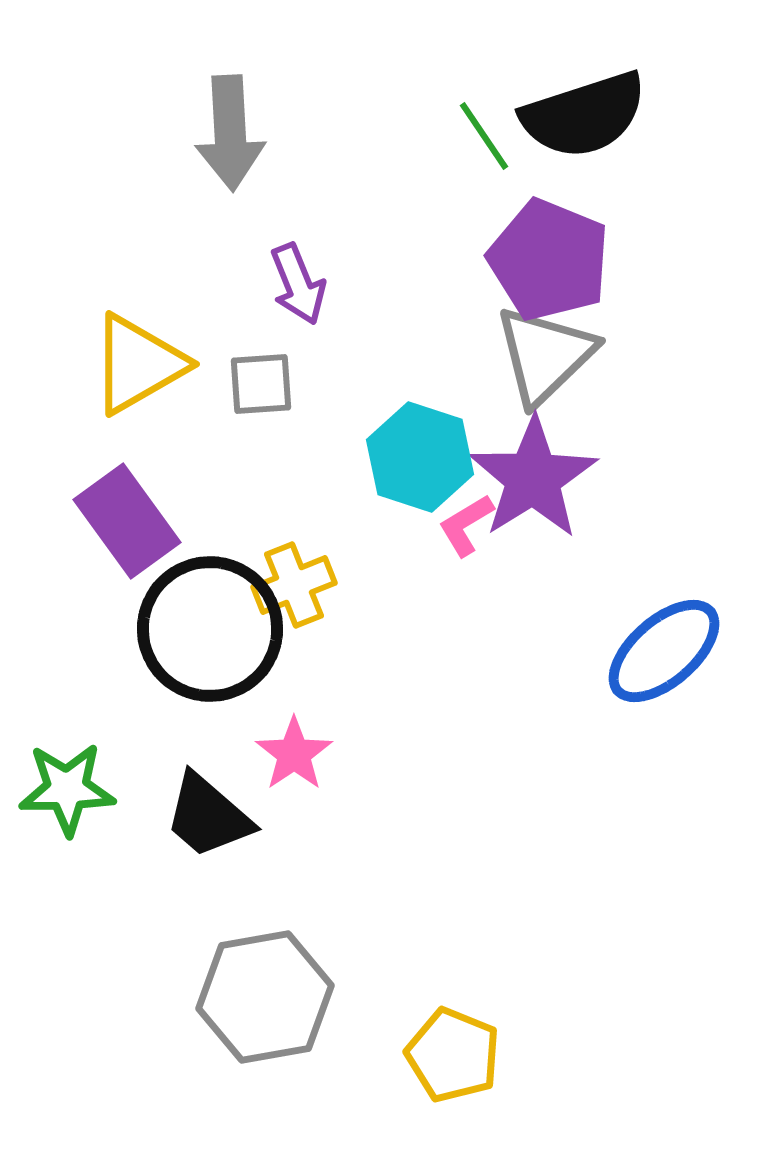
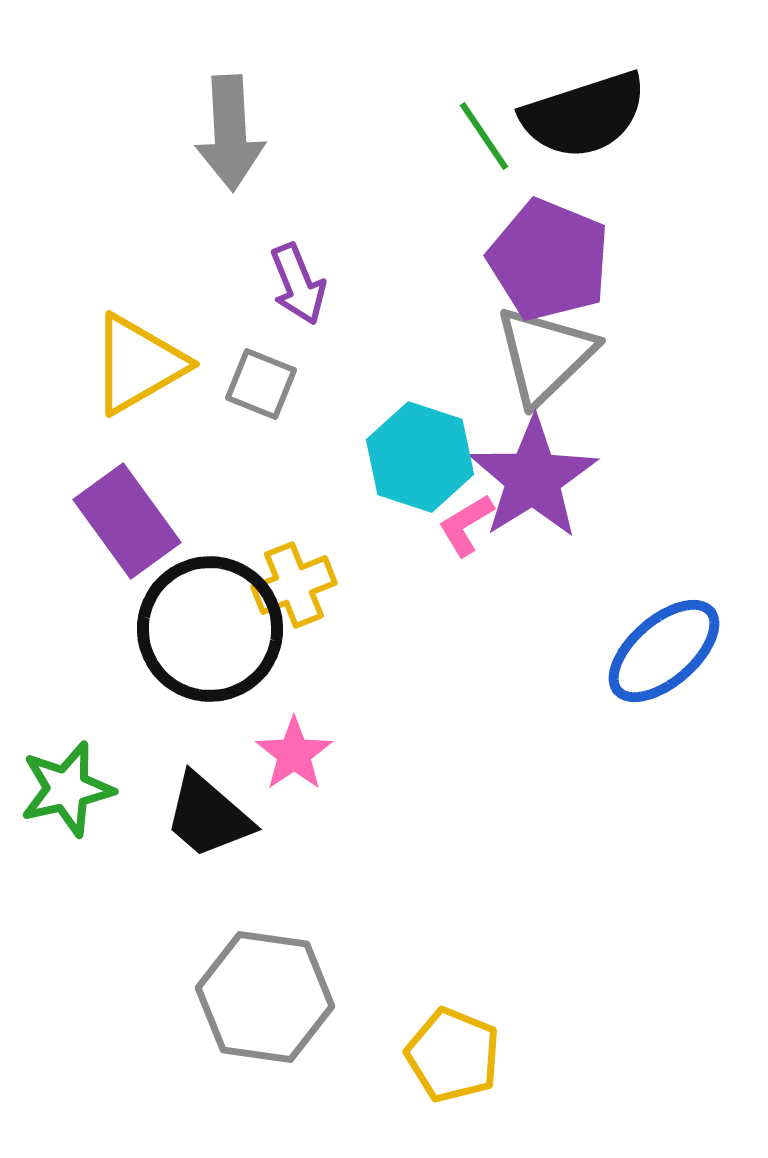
gray square: rotated 26 degrees clockwise
green star: rotated 12 degrees counterclockwise
gray hexagon: rotated 18 degrees clockwise
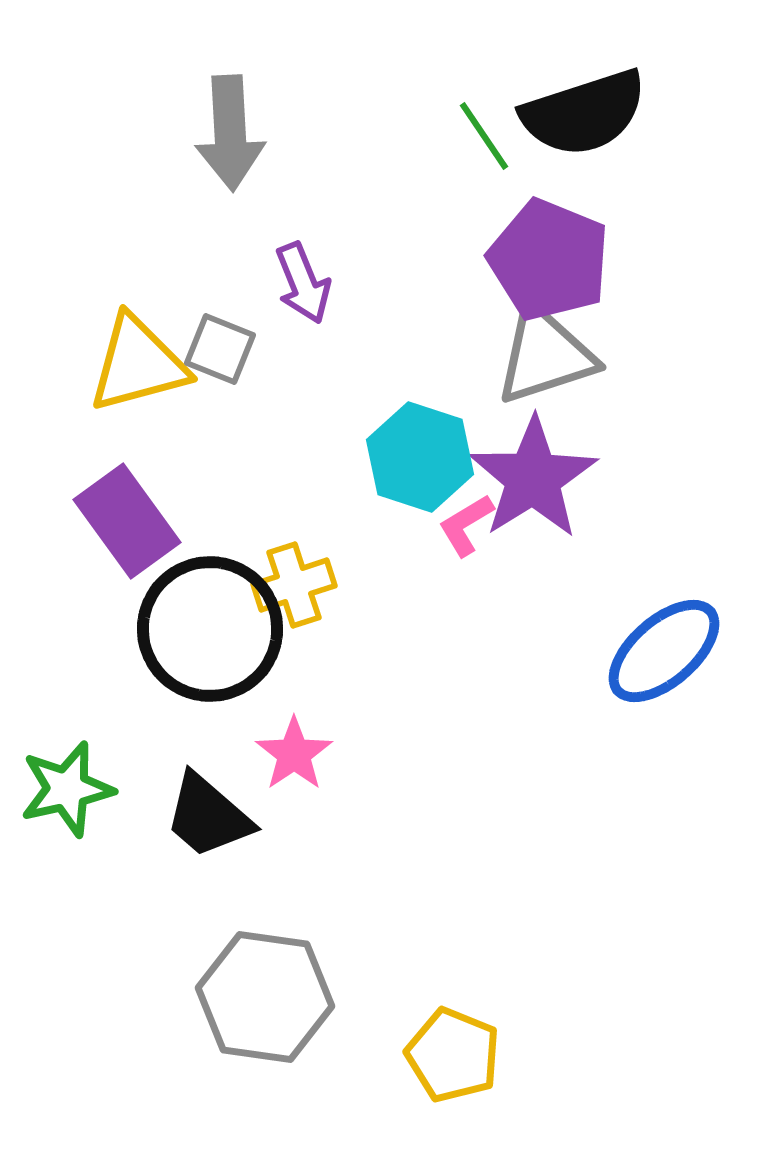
black semicircle: moved 2 px up
purple arrow: moved 5 px right, 1 px up
gray triangle: rotated 26 degrees clockwise
yellow triangle: rotated 15 degrees clockwise
gray square: moved 41 px left, 35 px up
yellow cross: rotated 4 degrees clockwise
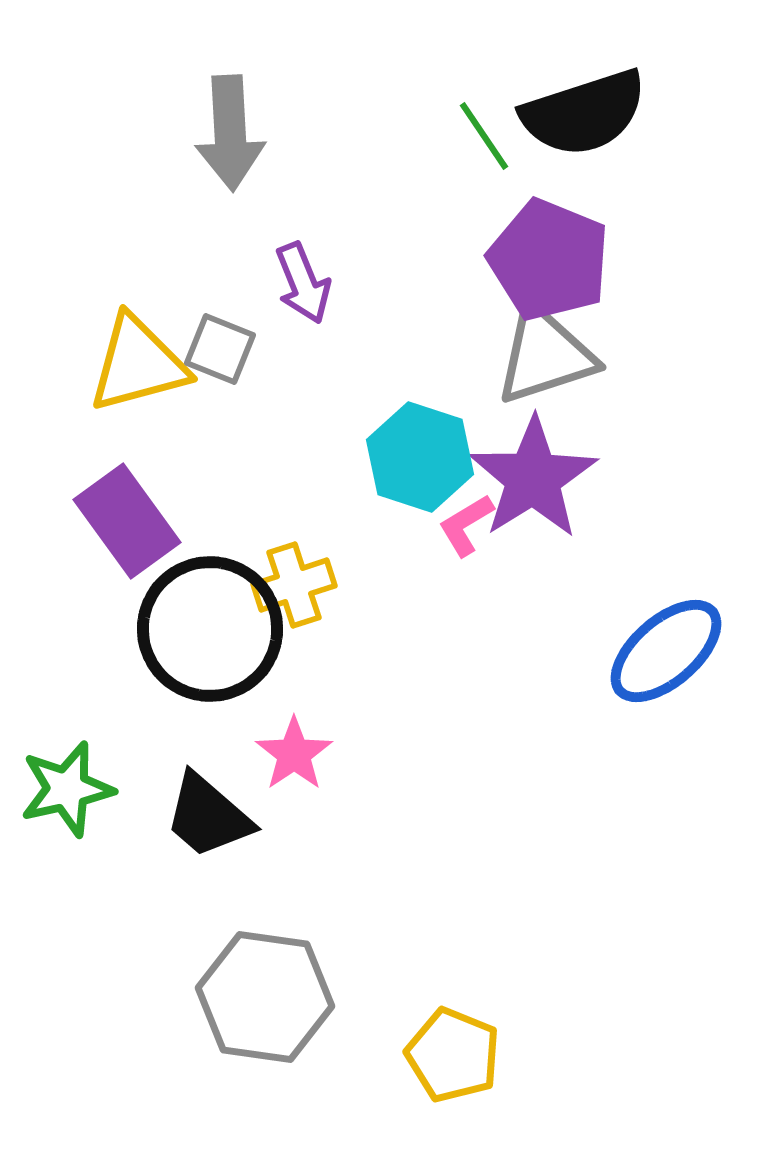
blue ellipse: moved 2 px right
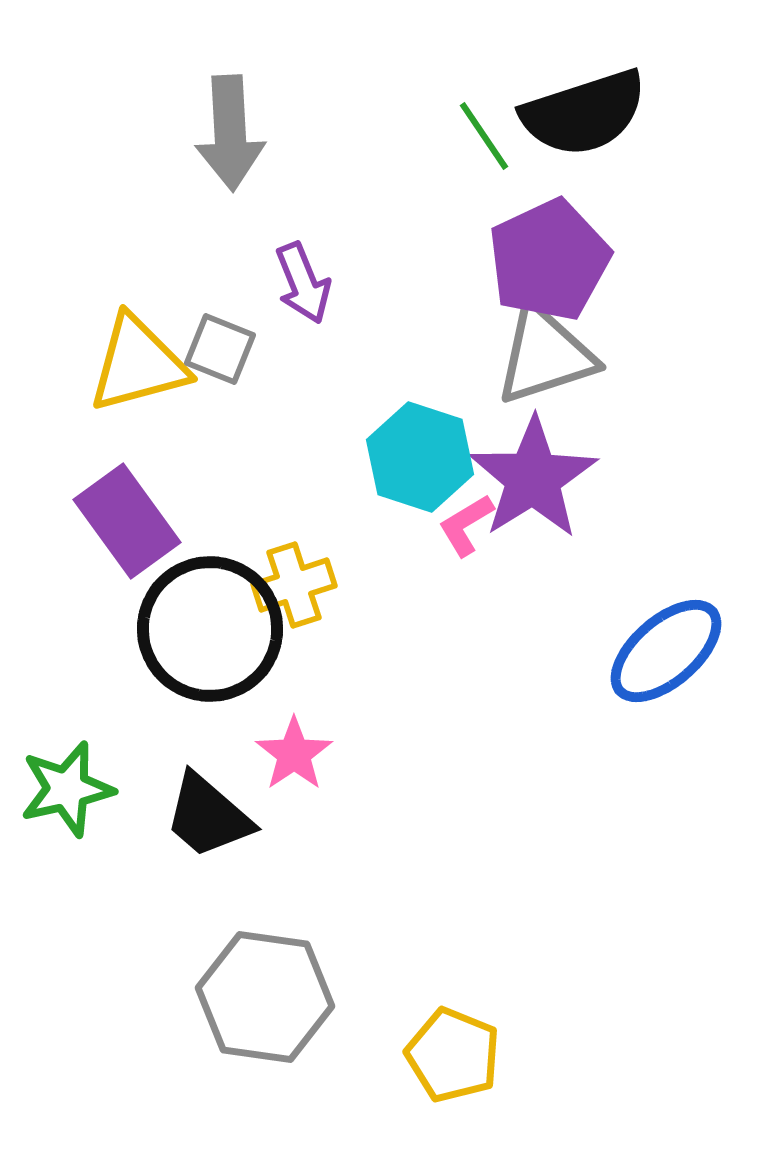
purple pentagon: rotated 25 degrees clockwise
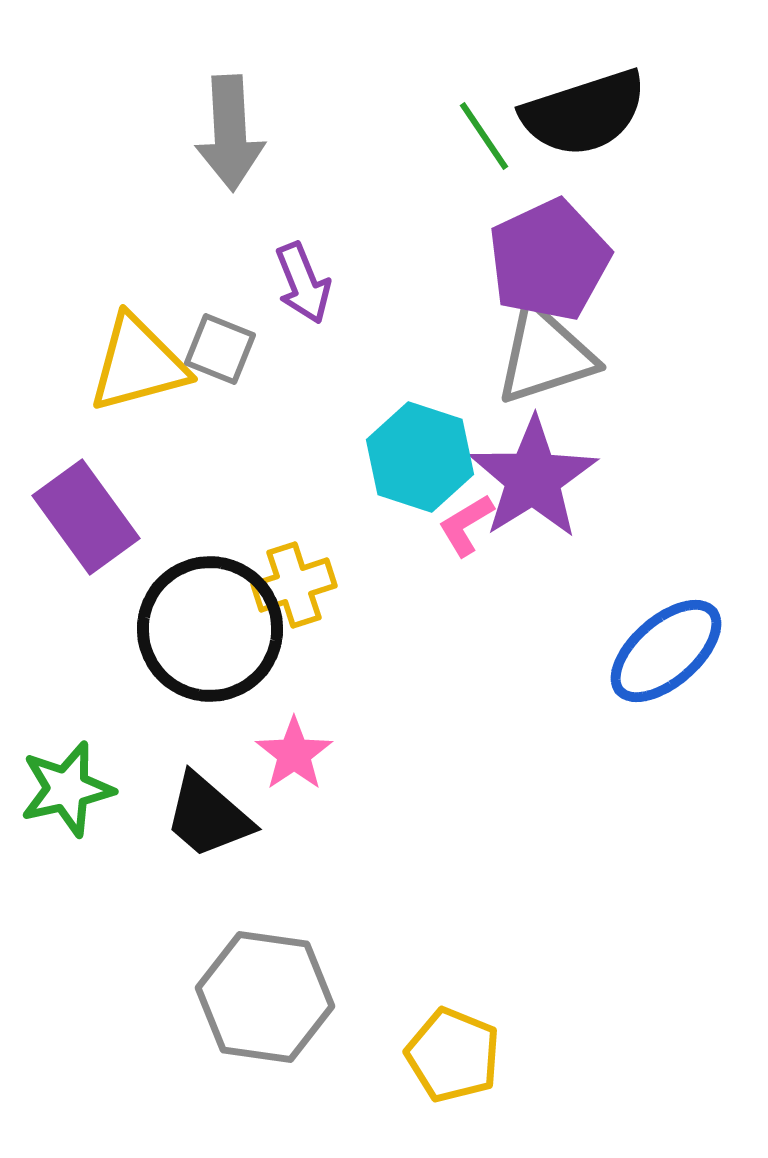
purple rectangle: moved 41 px left, 4 px up
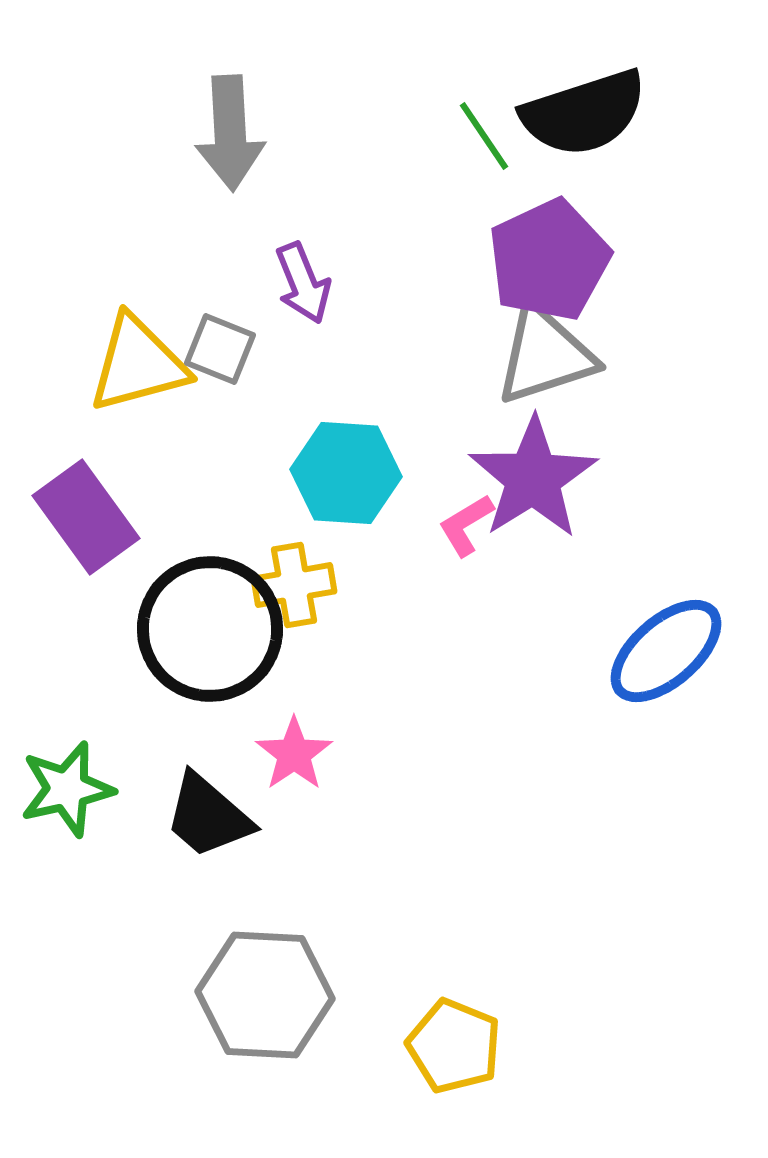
cyan hexagon: moved 74 px left, 16 px down; rotated 14 degrees counterclockwise
yellow cross: rotated 8 degrees clockwise
gray hexagon: moved 2 px up; rotated 5 degrees counterclockwise
yellow pentagon: moved 1 px right, 9 px up
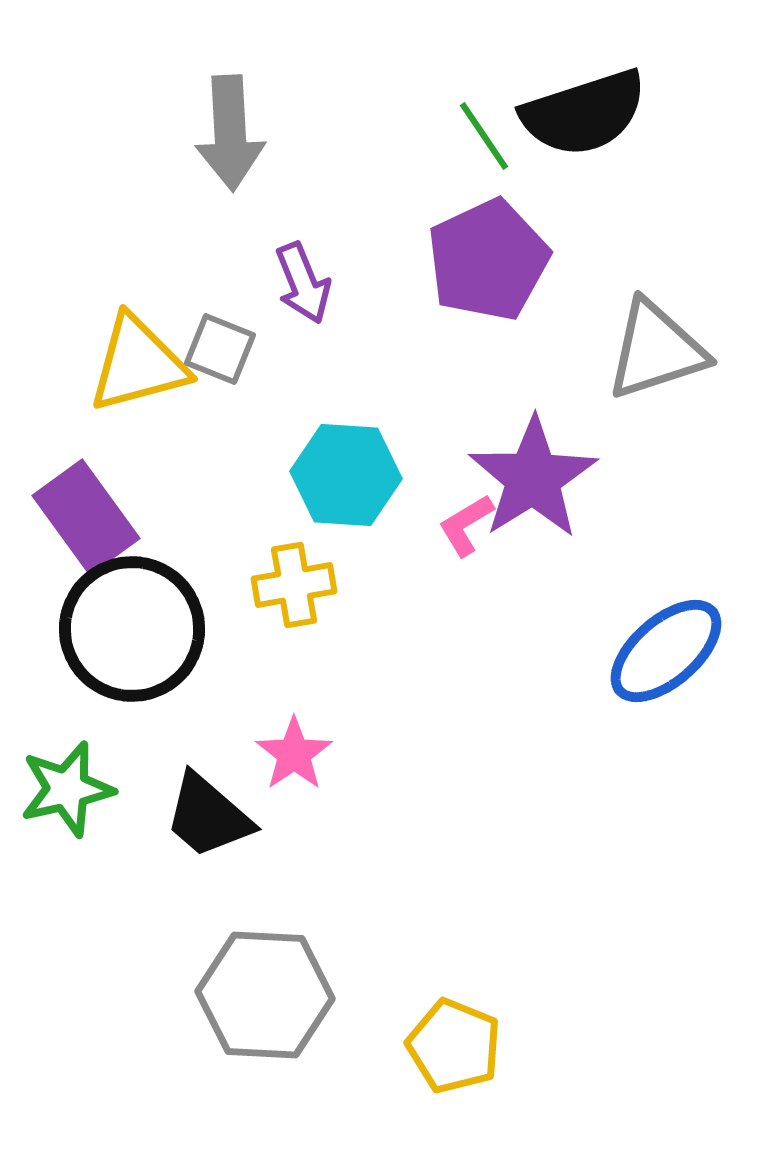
purple pentagon: moved 61 px left
gray triangle: moved 111 px right, 5 px up
cyan hexagon: moved 2 px down
black circle: moved 78 px left
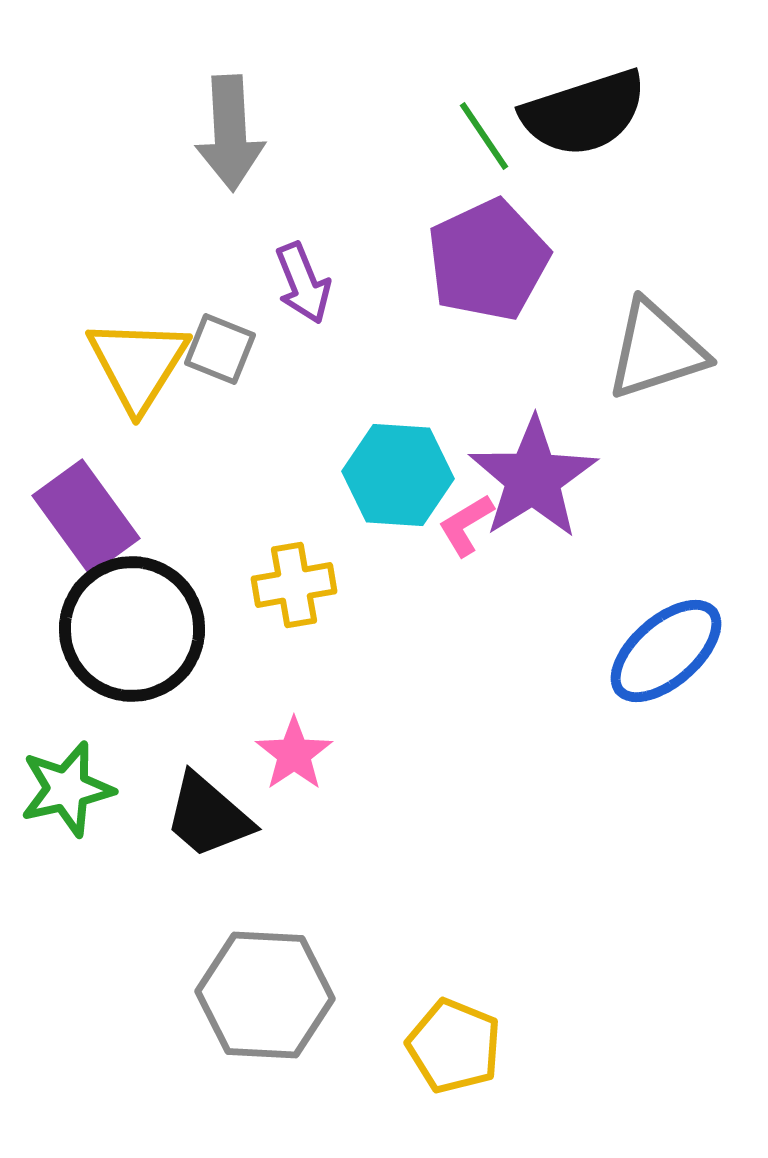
yellow triangle: rotated 43 degrees counterclockwise
cyan hexagon: moved 52 px right
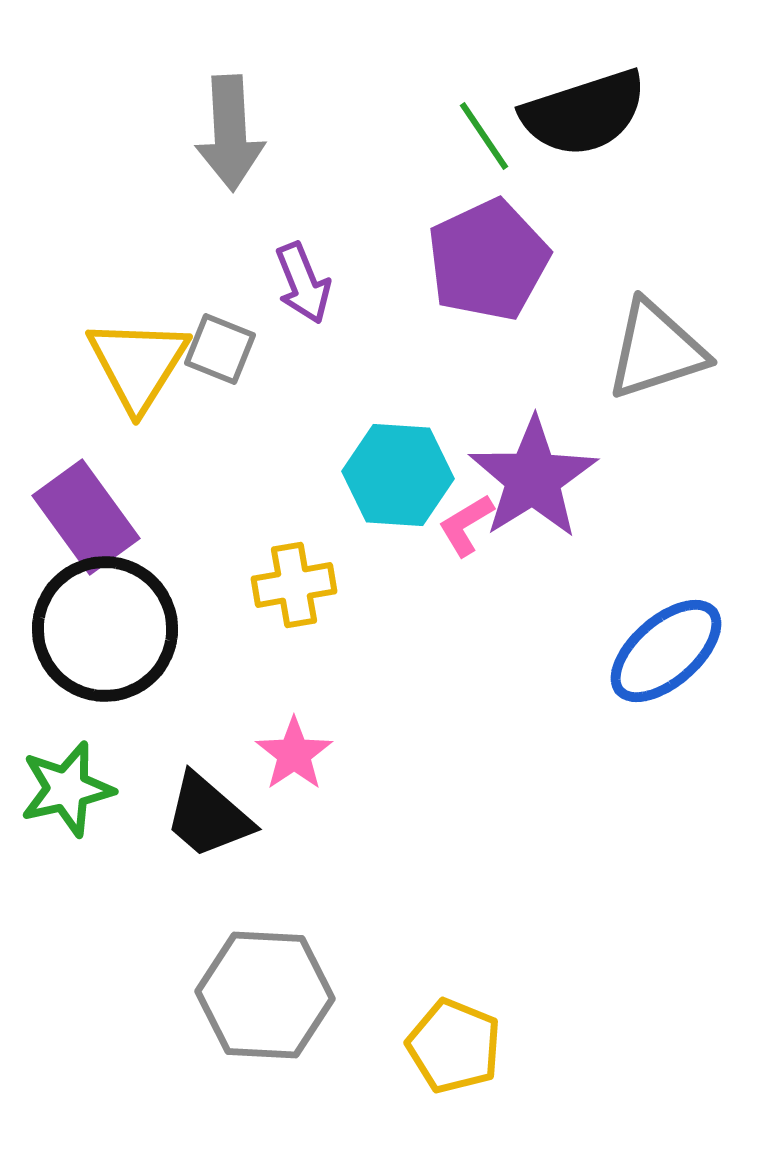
black circle: moved 27 px left
